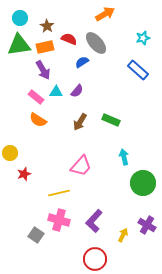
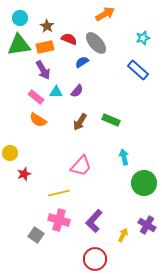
green circle: moved 1 px right
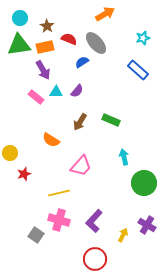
orange semicircle: moved 13 px right, 20 px down
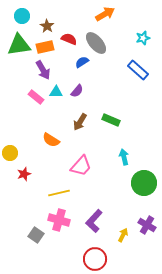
cyan circle: moved 2 px right, 2 px up
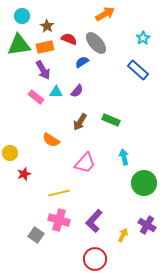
cyan star: rotated 16 degrees counterclockwise
pink trapezoid: moved 4 px right, 3 px up
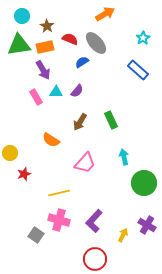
red semicircle: moved 1 px right
pink rectangle: rotated 21 degrees clockwise
green rectangle: rotated 42 degrees clockwise
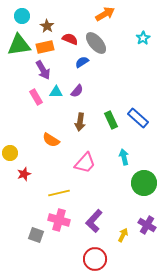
blue rectangle: moved 48 px down
brown arrow: rotated 24 degrees counterclockwise
gray square: rotated 14 degrees counterclockwise
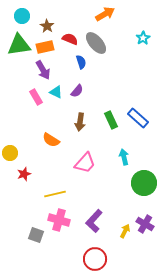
blue semicircle: moved 1 px left; rotated 104 degrees clockwise
cyan triangle: rotated 24 degrees clockwise
yellow line: moved 4 px left, 1 px down
purple cross: moved 2 px left, 1 px up
yellow arrow: moved 2 px right, 4 px up
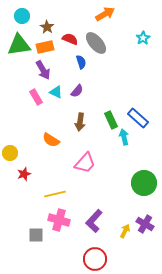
brown star: moved 1 px down
cyan arrow: moved 20 px up
gray square: rotated 21 degrees counterclockwise
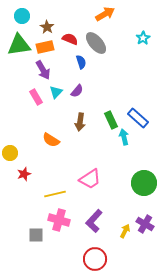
cyan triangle: rotated 48 degrees clockwise
pink trapezoid: moved 5 px right, 16 px down; rotated 15 degrees clockwise
